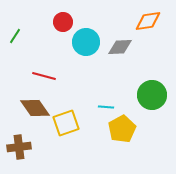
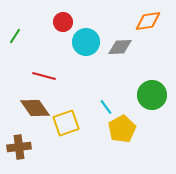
cyan line: rotated 49 degrees clockwise
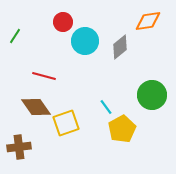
cyan circle: moved 1 px left, 1 px up
gray diamond: rotated 35 degrees counterclockwise
brown diamond: moved 1 px right, 1 px up
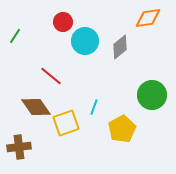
orange diamond: moved 3 px up
red line: moved 7 px right; rotated 25 degrees clockwise
cyan line: moved 12 px left; rotated 56 degrees clockwise
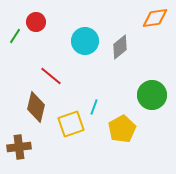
orange diamond: moved 7 px right
red circle: moved 27 px left
brown diamond: rotated 48 degrees clockwise
yellow square: moved 5 px right, 1 px down
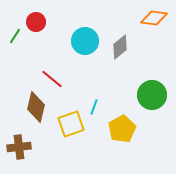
orange diamond: moved 1 px left; rotated 16 degrees clockwise
red line: moved 1 px right, 3 px down
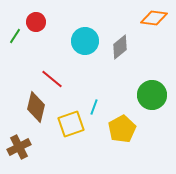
brown cross: rotated 20 degrees counterclockwise
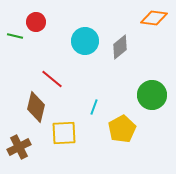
green line: rotated 70 degrees clockwise
yellow square: moved 7 px left, 9 px down; rotated 16 degrees clockwise
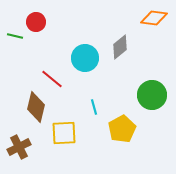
cyan circle: moved 17 px down
cyan line: rotated 35 degrees counterclockwise
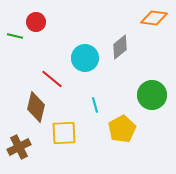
cyan line: moved 1 px right, 2 px up
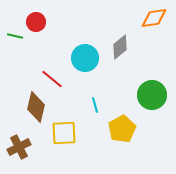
orange diamond: rotated 16 degrees counterclockwise
